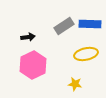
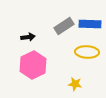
yellow ellipse: moved 1 px right, 2 px up; rotated 15 degrees clockwise
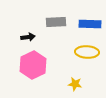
gray rectangle: moved 8 px left, 4 px up; rotated 30 degrees clockwise
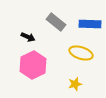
gray rectangle: rotated 42 degrees clockwise
black arrow: rotated 32 degrees clockwise
yellow ellipse: moved 6 px left, 1 px down; rotated 15 degrees clockwise
yellow star: rotated 24 degrees counterclockwise
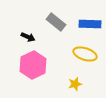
yellow ellipse: moved 4 px right, 1 px down
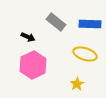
yellow star: moved 2 px right; rotated 16 degrees counterclockwise
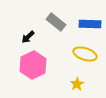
black arrow: rotated 112 degrees clockwise
